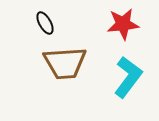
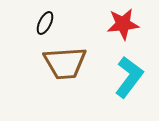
black ellipse: rotated 55 degrees clockwise
cyan L-shape: moved 1 px right
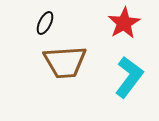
red star: moved 1 px right, 1 px up; rotated 24 degrees counterclockwise
brown trapezoid: moved 1 px up
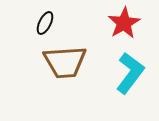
cyan L-shape: moved 1 px right, 4 px up
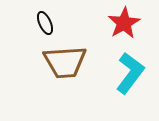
black ellipse: rotated 50 degrees counterclockwise
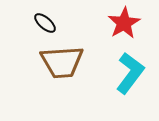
black ellipse: rotated 25 degrees counterclockwise
brown trapezoid: moved 3 px left
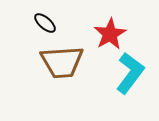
red star: moved 14 px left, 11 px down
